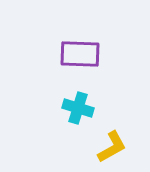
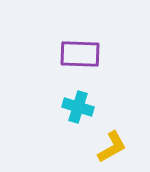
cyan cross: moved 1 px up
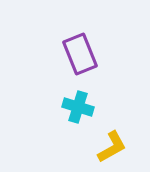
purple rectangle: rotated 66 degrees clockwise
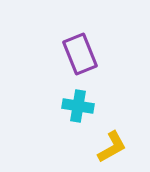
cyan cross: moved 1 px up; rotated 8 degrees counterclockwise
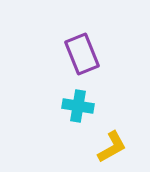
purple rectangle: moved 2 px right
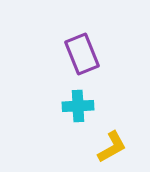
cyan cross: rotated 12 degrees counterclockwise
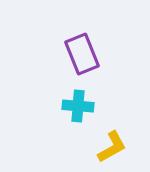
cyan cross: rotated 8 degrees clockwise
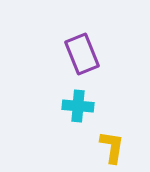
yellow L-shape: rotated 52 degrees counterclockwise
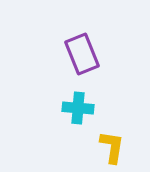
cyan cross: moved 2 px down
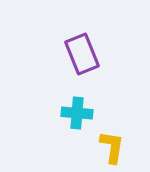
cyan cross: moved 1 px left, 5 px down
